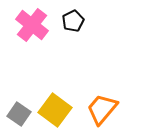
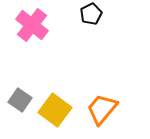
black pentagon: moved 18 px right, 7 px up
gray square: moved 1 px right, 14 px up
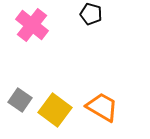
black pentagon: rotated 30 degrees counterclockwise
orange trapezoid: moved 2 px up; rotated 80 degrees clockwise
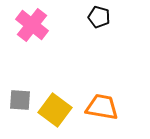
black pentagon: moved 8 px right, 3 px down
gray square: rotated 30 degrees counterclockwise
orange trapezoid: rotated 20 degrees counterclockwise
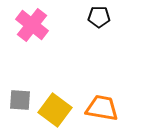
black pentagon: rotated 15 degrees counterclockwise
orange trapezoid: moved 1 px down
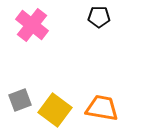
gray square: rotated 25 degrees counterclockwise
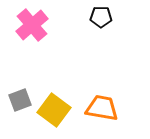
black pentagon: moved 2 px right
pink cross: rotated 12 degrees clockwise
yellow square: moved 1 px left
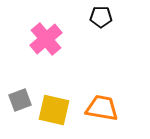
pink cross: moved 14 px right, 14 px down
yellow square: rotated 24 degrees counterclockwise
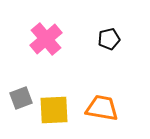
black pentagon: moved 8 px right, 22 px down; rotated 15 degrees counterclockwise
gray square: moved 1 px right, 2 px up
yellow square: rotated 16 degrees counterclockwise
